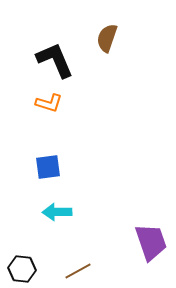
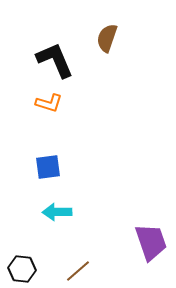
brown line: rotated 12 degrees counterclockwise
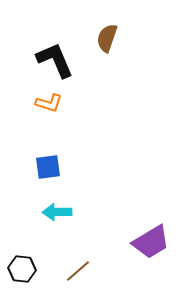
purple trapezoid: rotated 78 degrees clockwise
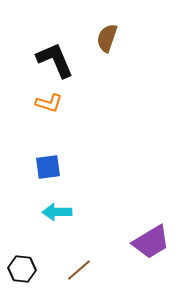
brown line: moved 1 px right, 1 px up
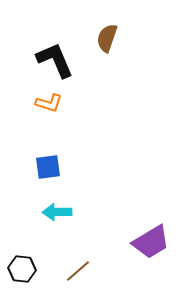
brown line: moved 1 px left, 1 px down
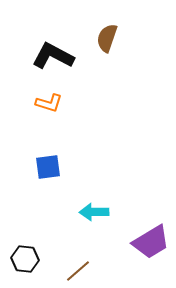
black L-shape: moved 2 px left, 4 px up; rotated 39 degrees counterclockwise
cyan arrow: moved 37 px right
black hexagon: moved 3 px right, 10 px up
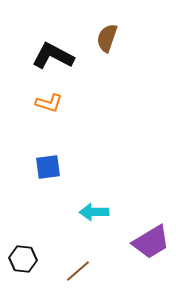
black hexagon: moved 2 px left
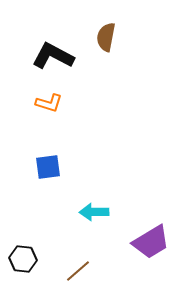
brown semicircle: moved 1 px left, 1 px up; rotated 8 degrees counterclockwise
